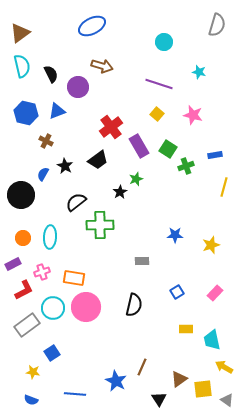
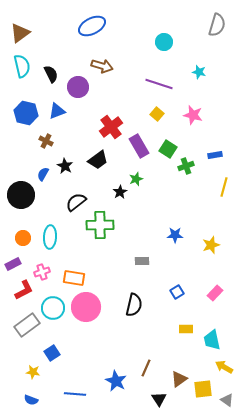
brown line at (142, 367): moved 4 px right, 1 px down
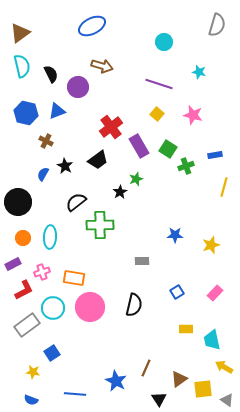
black circle at (21, 195): moved 3 px left, 7 px down
pink circle at (86, 307): moved 4 px right
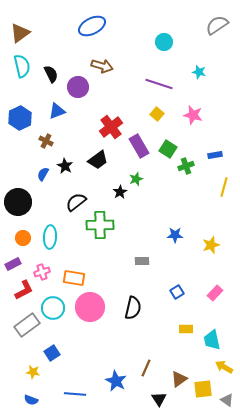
gray semicircle at (217, 25): rotated 140 degrees counterclockwise
blue hexagon at (26, 113): moved 6 px left, 5 px down; rotated 20 degrees clockwise
black semicircle at (134, 305): moved 1 px left, 3 px down
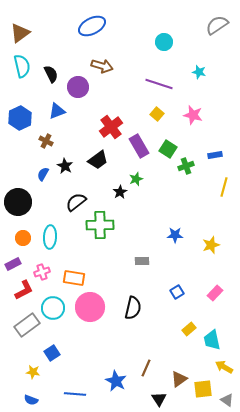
yellow rectangle at (186, 329): moved 3 px right; rotated 40 degrees counterclockwise
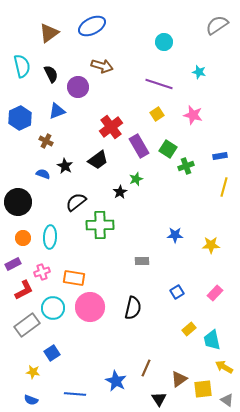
brown triangle at (20, 33): moved 29 px right
yellow square at (157, 114): rotated 16 degrees clockwise
blue rectangle at (215, 155): moved 5 px right, 1 px down
blue semicircle at (43, 174): rotated 80 degrees clockwise
yellow star at (211, 245): rotated 18 degrees clockwise
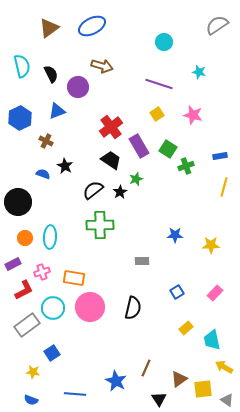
brown triangle at (49, 33): moved 5 px up
black trapezoid at (98, 160): moved 13 px right; rotated 110 degrees counterclockwise
black semicircle at (76, 202): moved 17 px right, 12 px up
orange circle at (23, 238): moved 2 px right
yellow rectangle at (189, 329): moved 3 px left, 1 px up
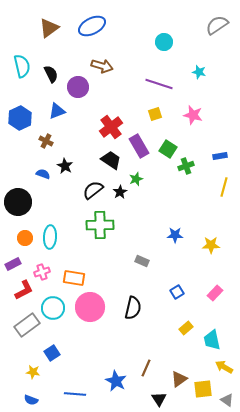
yellow square at (157, 114): moved 2 px left; rotated 16 degrees clockwise
gray rectangle at (142, 261): rotated 24 degrees clockwise
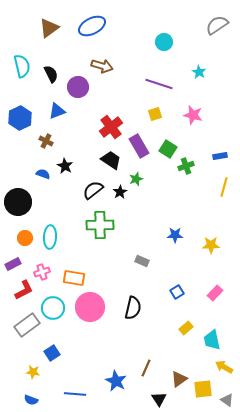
cyan star at (199, 72): rotated 16 degrees clockwise
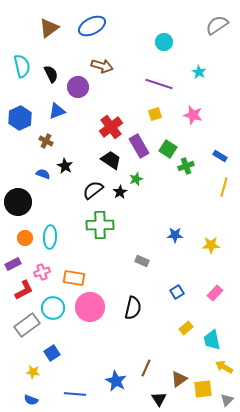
blue rectangle at (220, 156): rotated 40 degrees clockwise
gray triangle at (227, 400): rotated 40 degrees clockwise
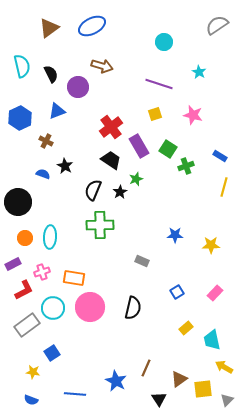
black semicircle at (93, 190): rotated 30 degrees counterclockwise
